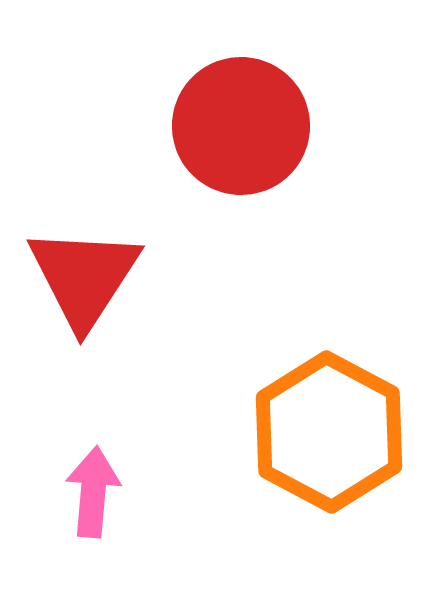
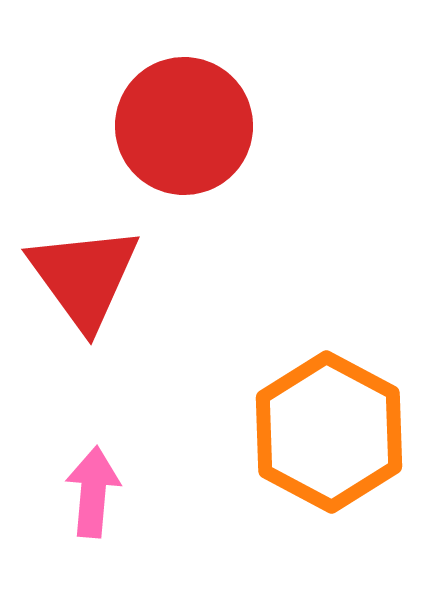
red circle: moved 57 px left
red triangle: rotated 9 degrees counterclockwise
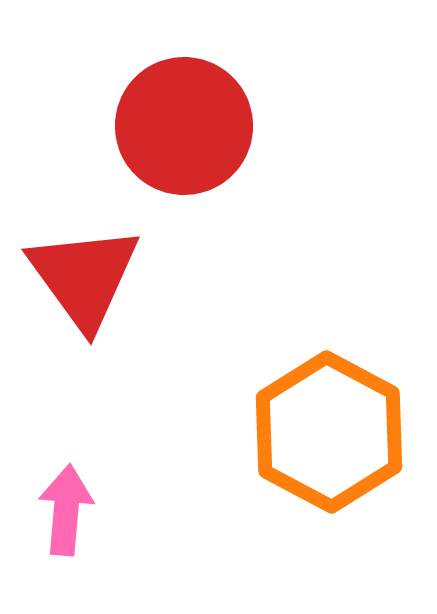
pink arrow: moved 27 px left, 18 px down
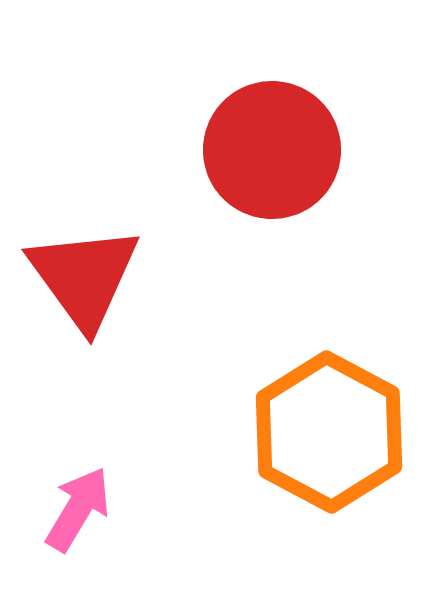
red circle: moved 88 px right, 24 px down
pink arrow: moved 12 px right, 1 px up; rotated 26 degrees clockwise
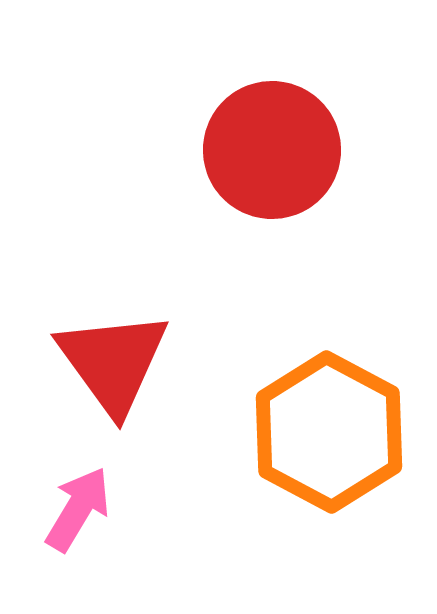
red triangle: moved 29 px right, 85 px down
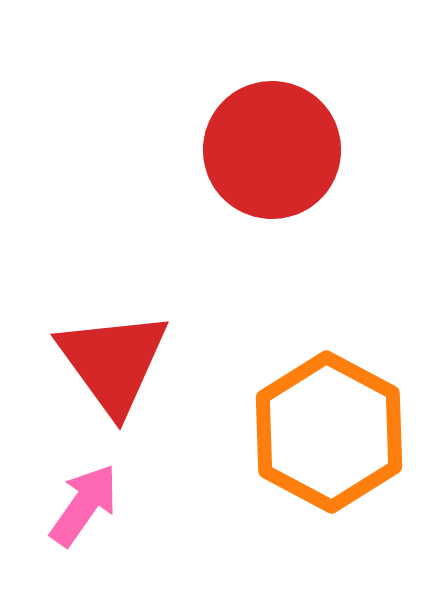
pink arrow: moved 6 px right, 4 px up; rotated 4 degrees clockwise
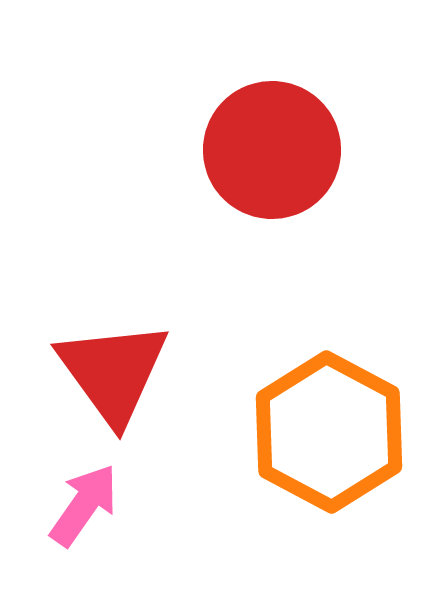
red triangle: moved 10 px down
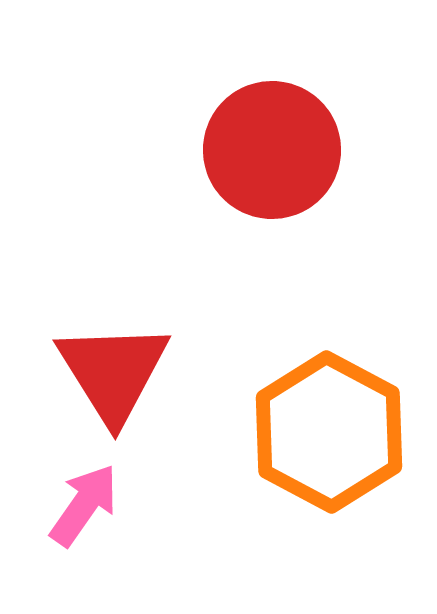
red triangle: rotated 4 degrees clockwise
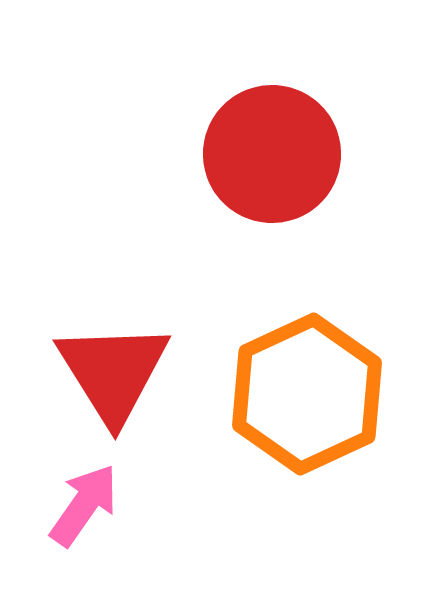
red circle: moved 4 px down
orange hexagon: moved 22 px left, 38 px up; rotated 7 degrees clockwise
